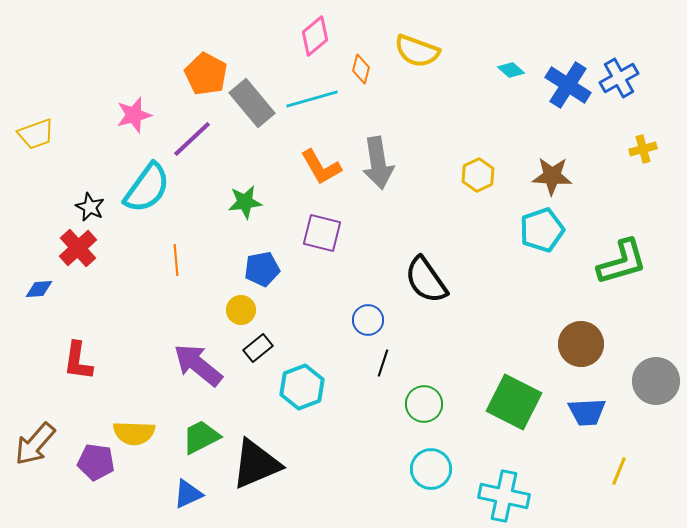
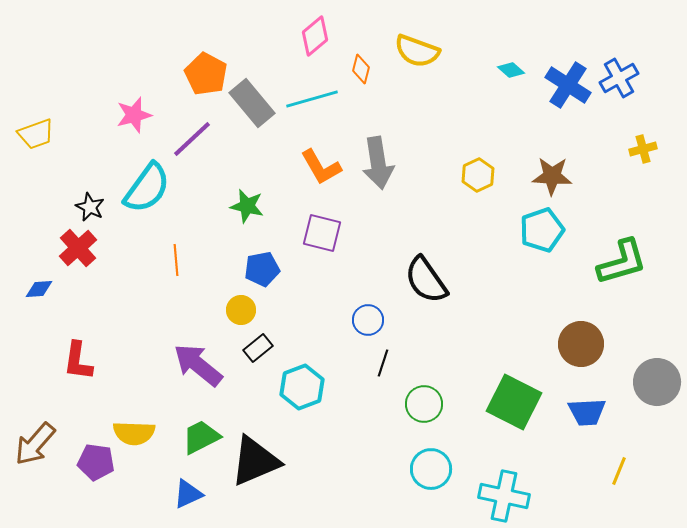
green star at (245, 202): moved 2 px right, 4 px down; rotated 20 degrees clockwise
gray circle at (656, 381): moved 1 px right, 1 px down
black triangle at (256, 464): moved 1 px left, 3 px up
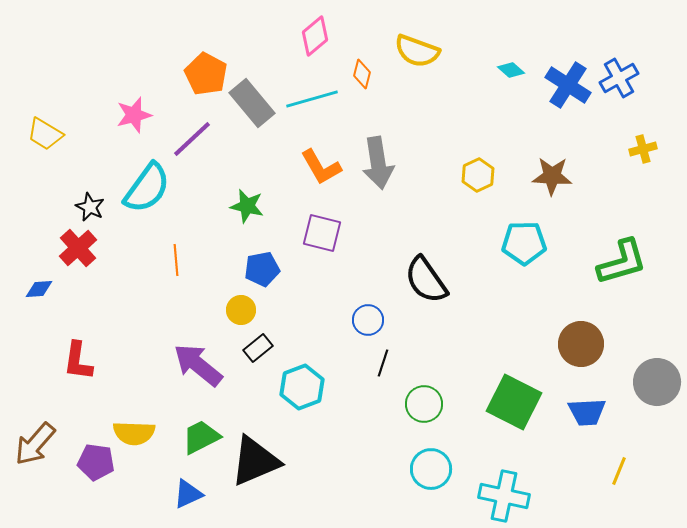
orange diamond at (361, 69): moved 1 px right, 5 px down
yellow trapezoid at (36, 134): moved 9 px right; rotated 51 degrees clockwise
cyan pentagon at (542, 230): moved 18 px left, 13 px down; rotated 18 degrees clockwise
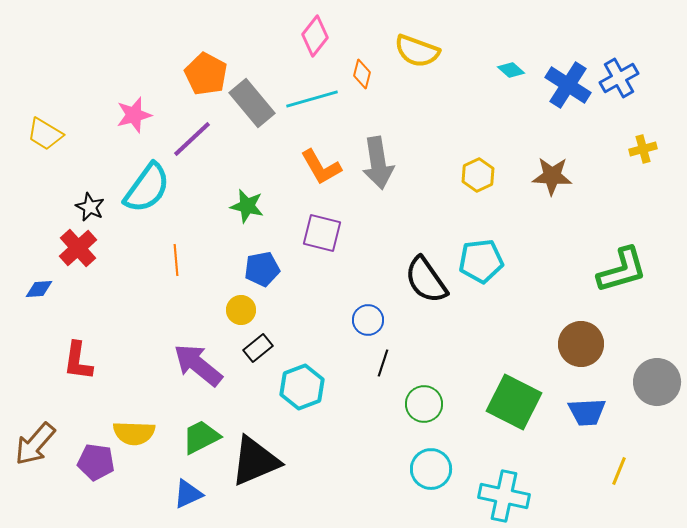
pink diamond at (315, 36): rotated 12 degrees counterclockwise
cyan pentagon at (524, 243): moved 43 px left, 18 px down; rotated 6 degrees counterclockwise
green L-shape at (622, 262): moved 8 px down
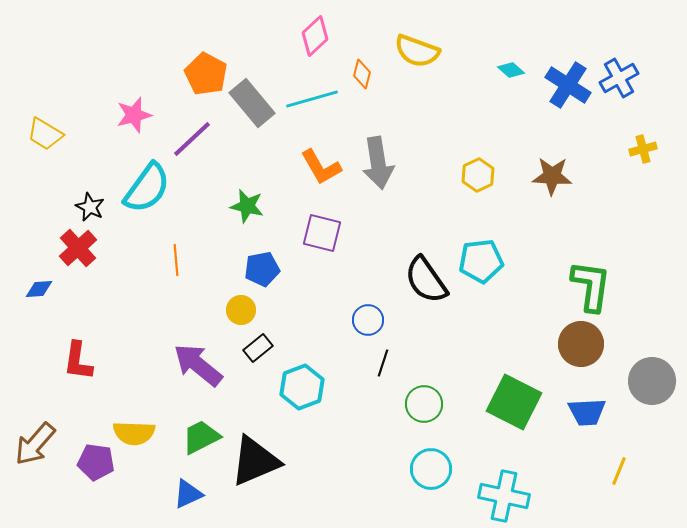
pink diamond at (315, 36): rotated 9 degrees clockwise
green L-shape at (622, 270): moved 31 px left, 16 px down; rotated 66 degrees counterclockwise
gray circle at (657, 382): moved 5 px left, 1 px up
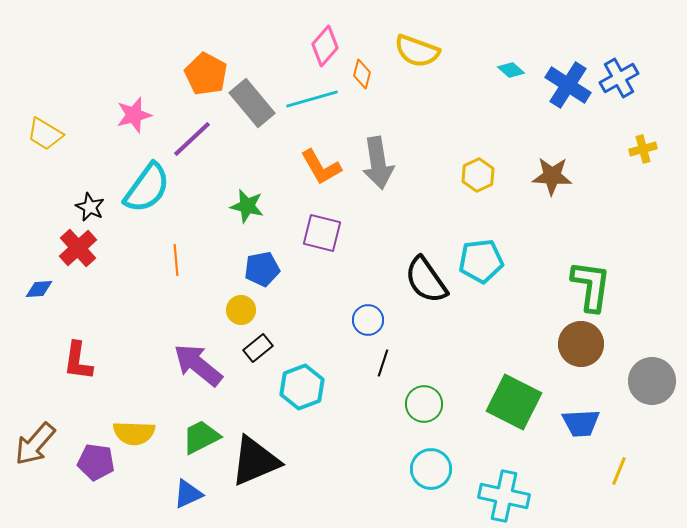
pink diamond at (315, 36): moved 10 px right, 10 px down; rotated 6 degrees counterclockwise
blue trapezoid at (587, 412): moved 6 px left, 11 px down
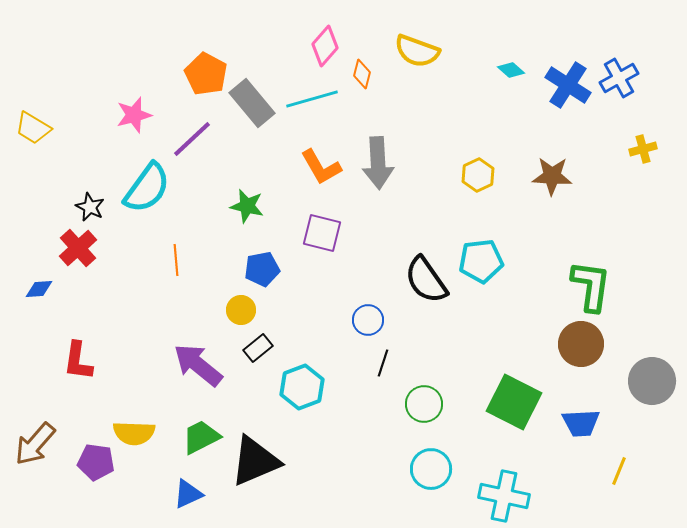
yellow trapezoid at (45, 134): moved 12 px left, 6 px up
gray arrow at (378, 163): rotated 6 degrees clockwise
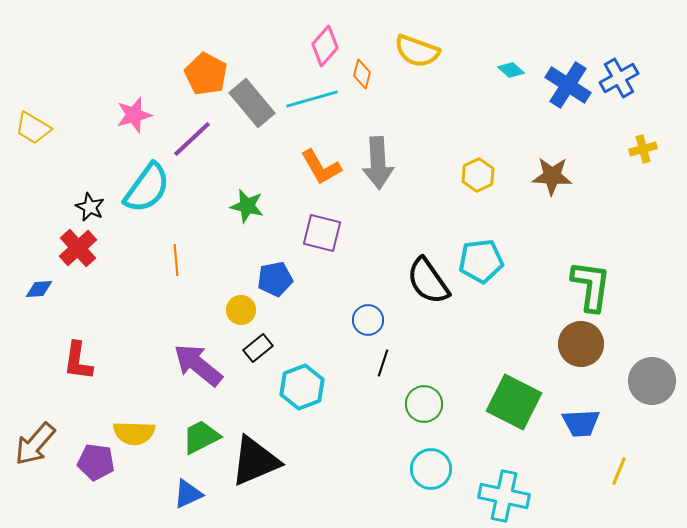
blue pentagon at (262, 269): moved 13 px right, 10 px down
black semicircle at (426, 280): moved 2 px right, 1 px down
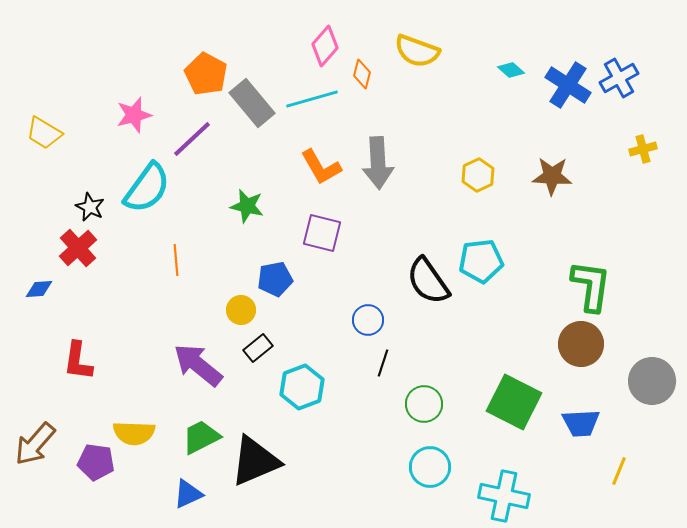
yellow trapezoid at (33, 128): moved 11 px right, 5 px down
cyan circle at (431, 469): moved 1 px left, 2 px up
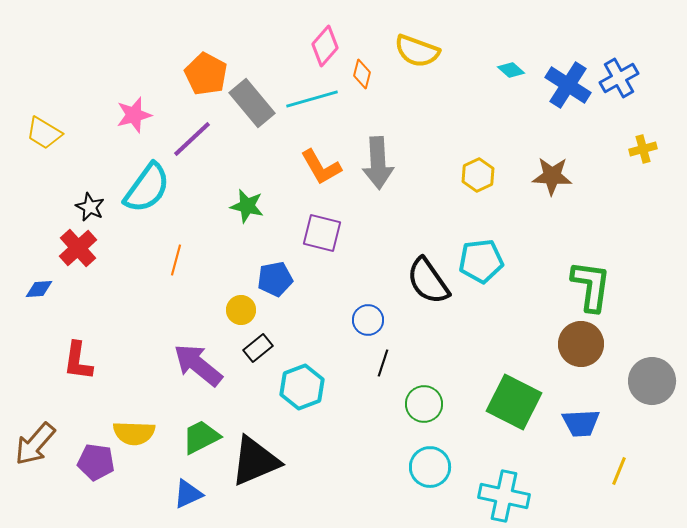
orange line at (176, 260): rotated 20 degrees clockwise
